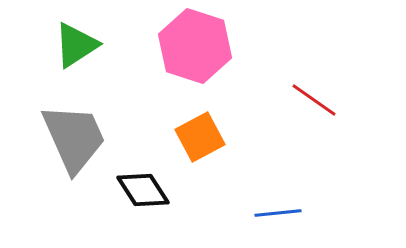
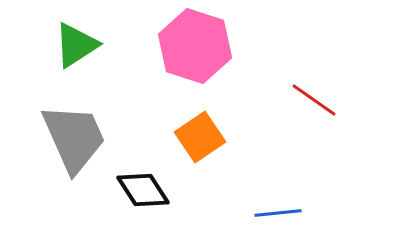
orange square: rotated 6 degrees counterclockwise
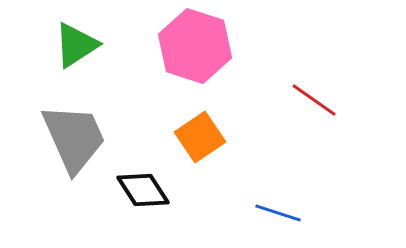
blue line: rotated 24 degrees clockwise
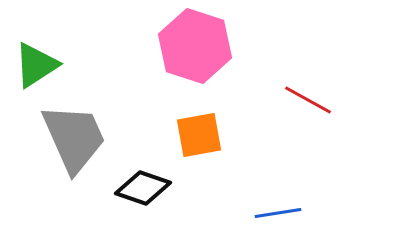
green triangle: moved 40 px left, 20 px down
red line: moved 6 px left; rotated 6 degrees counterclockwise
orange square: moved 1 px left, 2 px up; rotated 24 degrees clockwise
black diamond: moved 2 px up; rotated 38 degrees counterclockwise
blue line: rotated 27 degrees counterclockwise
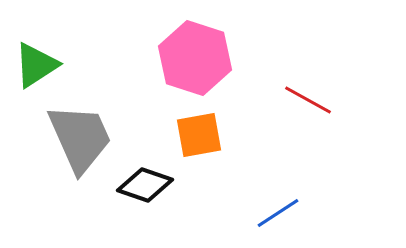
pink hexagon: moved 12 px down
gray trapezoid: moved 6 px right
black diamond: moved 2 px right, 3 px up
blue line: rotated 24 degrees counterclockwise
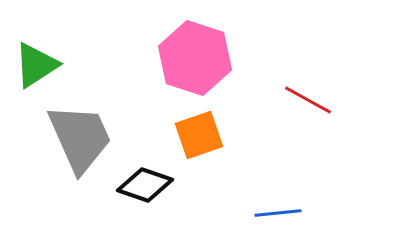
orange square: rotated 9 degrees counterclockwise
blue line: rotated 27 degrees clockwise
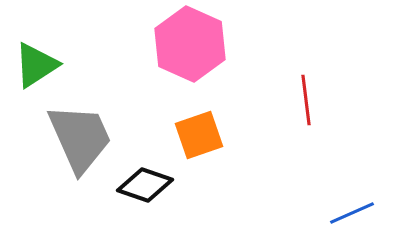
pink hexagon: moved 5 px left, 14 px up; rotated 6 degrees clockwise
red line: moved 2 px left; rotated 54 degrees clockwise
blue line: moved 74 px right; rotated 18 degrees counterclockwise
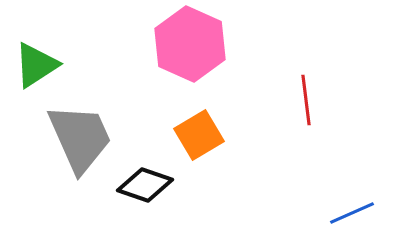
orange square: rotated 12 degrees counterclockwise
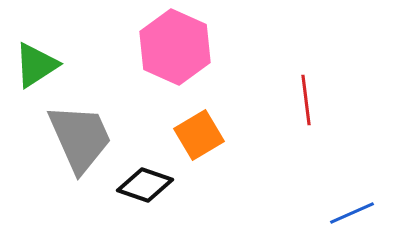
pink hexagon: moved 15 px left, 3 px down
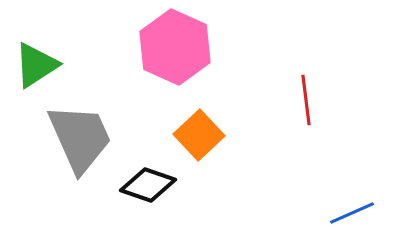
orange square: rotated 12 degrees counterclockwise
black diamond: moved 3 px right
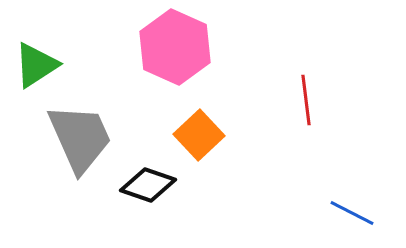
blue line: rotated 51 degrees clockwise
